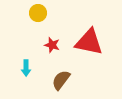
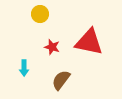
yellow circle: moved 2 px right, 1 px down
red star: moved 2 px down
cyan arrow: moved 2 px left
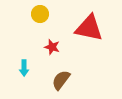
red triangle: moved 14 px up
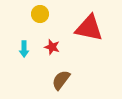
cyan arrow: moved 19 px up
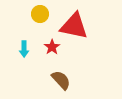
red triangle: moved 15 px left, 2 px up
red star: rotated 21 degrees clockwise
brown semicircle: rotated 100 degrees clockwise
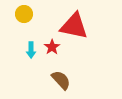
yellow circle: moved 16 px left
cyan arrow: moved 7 px right, 1 px down
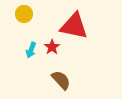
cyan arrow: rotated 21 degrees clockwise
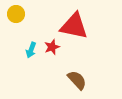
yellow circle: moved 8 px left
red star: rotated 14 degrees clockwise
brown semicircle: moved 16 px right
